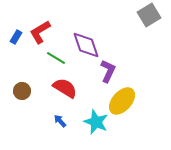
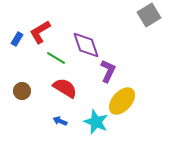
blue rectangle: moved 1 px right, 2 px down
blue arrow: rotated 24 degrees counterclockwise
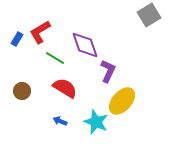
purple diamond: moved 1 px left
green line: moved 1 px left
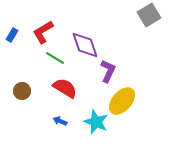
red L-shape: moved 3 px right
blue rectangle: moved 5 px left, 4 px up
